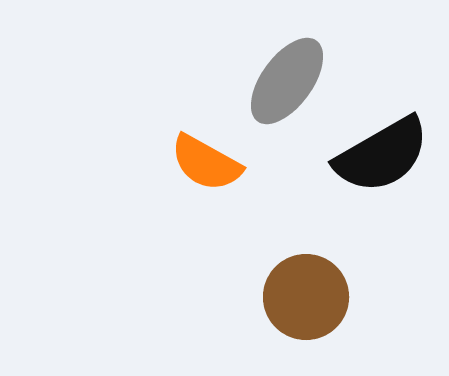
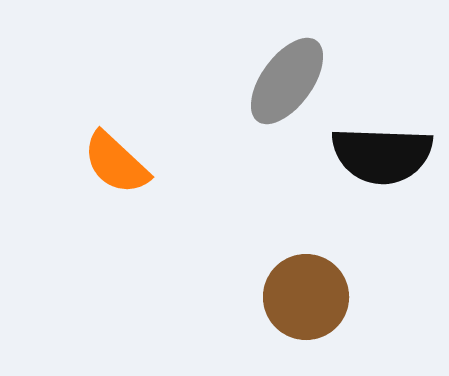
black semicircle: rotated 32 degrees clockwise
orange semicircle: moved 90 px left; rotated 14 degrees clockwise
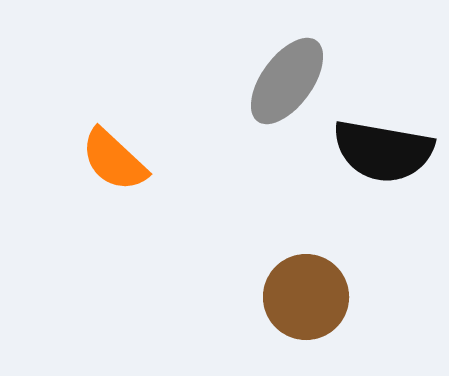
black semicircle: moved 1 px right, 4 px up; rotated 8 degrees clockwise
orange semicircle: moved 2 px left, 3 px up
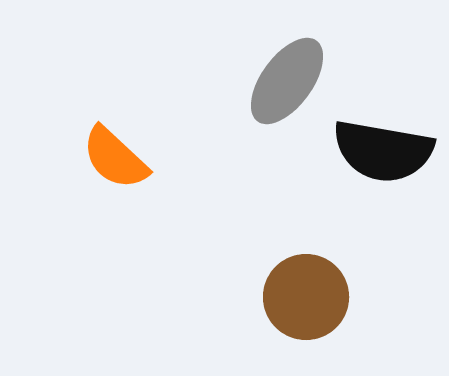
orange semicircle: moved 1 px right, 2 px up
